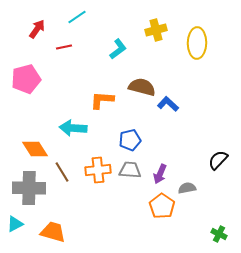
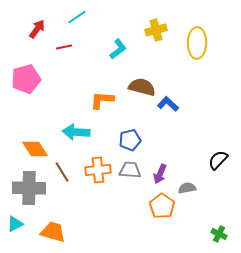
cyan arrow: moved 3 px right, 4 px down
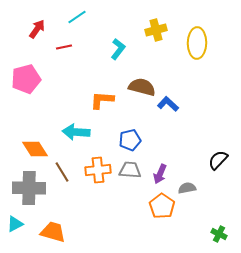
cyan L-shape: rotated 15 degrees counterclockwise
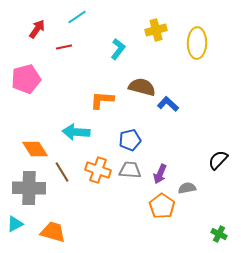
orange cross: rotated 25 degrees clockwise
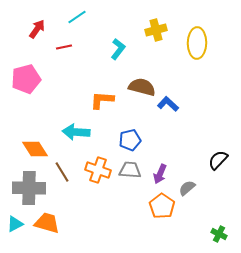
gray semicircle: rotated 30 degrees counterclockwise
orange trapezoid: moved 6 px left, 9 px up
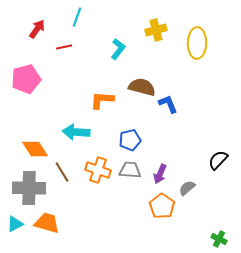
cyan line: rotated 36 degrees counterclockwise
blue L-shape: rotated 25 degrees clockwise
green cross: moved 5 px down
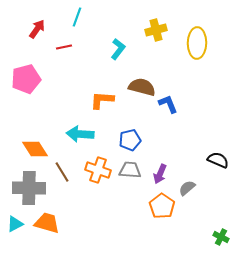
cyan arrow: moved 4 px right, 2 px down
black semicircle: rotated 70 degrees clockwise
green cross: moved 2 px right, 2 px up
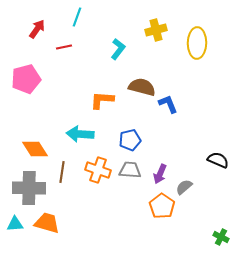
brown line: rotated 40 degrees clockwise
gray semicircle: moved 3 px left, 1 px up
cyan triangle: rotated 24 degrees clockwise
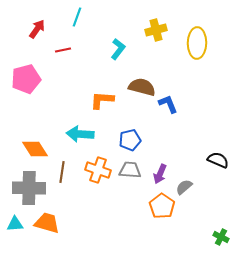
red line: moved 1 px left, 3 px down
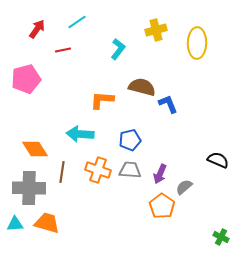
cyan line: moved 5 px down; rotated 36 degrees clockwise
